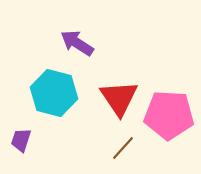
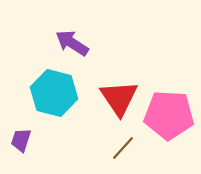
purple arrow: moved 5 px left
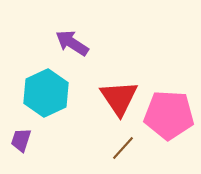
cyan hexagon: moved 8 px left; rotated 21 degrees clockwise
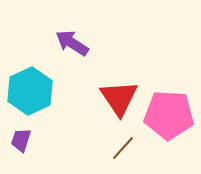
cyan hexagon: moved 16 px left, 2 px up
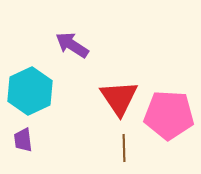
purple arrow: moved 2 px down
purple trapezoid: moved 2 px right; rotated 25 degrees counterclockwise
brown line: moved 1 px right; rotated 44 degrees counterclockwise
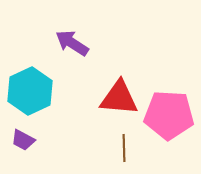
purple arrow: moved 2 px up
red triangle: rotated 51 degrees counterclockwise
purple trapezoid: rotated 55 degrees counterclockwise
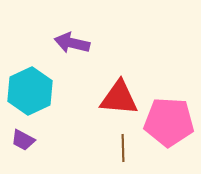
purple arrow: rotated 20 degrees counterclockwise
pink pentagon: moved 7 px down
brown line: moved 1 px left
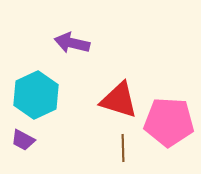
cyan hexagon: moved 6 px right, 4 px down
red triangle: moved 2 px down; rotated 12 degrees clockwise
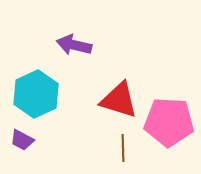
purple arrow: moved 2 px right, 2 px down
cyan hexagon: moved 1 px up
purple trapezoid: moved 1 px left
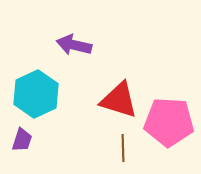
purple trapezoid: rotated 100 degrees counterclockwise
